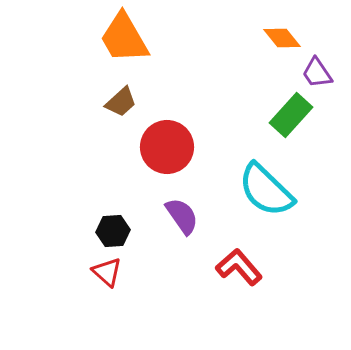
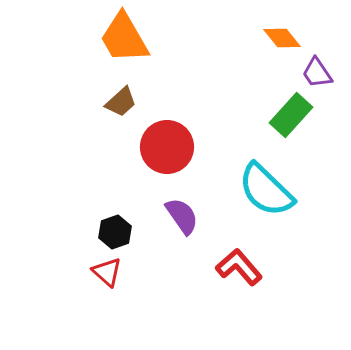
black hexagon: moved 2 px right, 1 px down; rotated 16 degrees counterclockwise
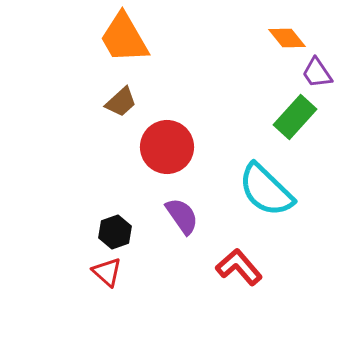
orange diamond: moved 5 px right
green rectangle: moved 4 px right, 2 px down
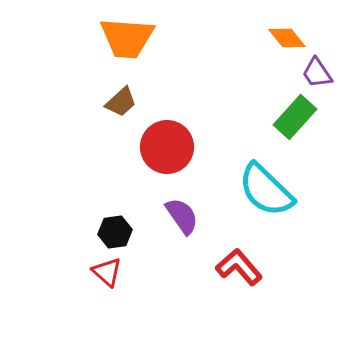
orange trapezoid: moved 3 px right; rotated 56 degrees counterclockwise
black hexagon: rotated 12 degrees clockwise
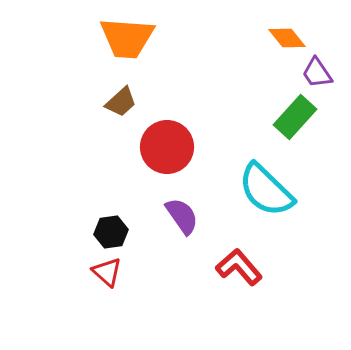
black hexagon: moved 4 px left
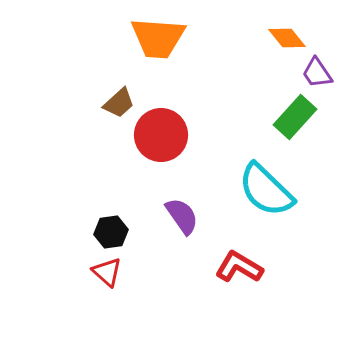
orange trapezoid: moved 31 px right
brown trapezoid: moved 2 px left, 1 px down
red circle: moved 6 px left, 12 px up
red L-shape: rotated 18 degrees counterclockwise
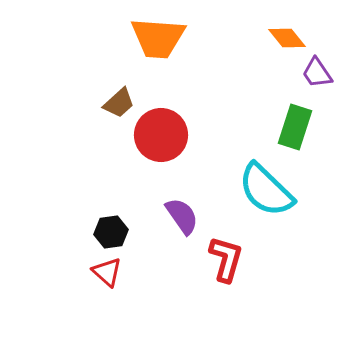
green rectangle: moved 10 px down; rotated 24 degrees counterclockwise
red L-shape: moved 13 px left, 8 px up; rotated 75 degrees clockwise
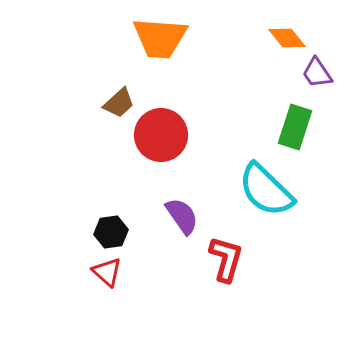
orange trapezoid: moved 2 px right
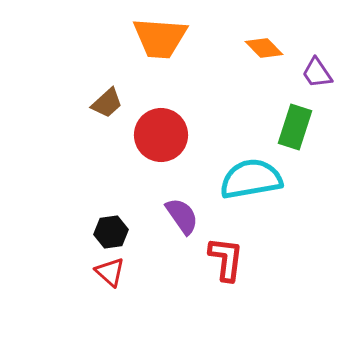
orange diamond: moved 23 px left, 10 px down; rotated 6 degrees counterclockwise
brown trapezoid: moved 12 px left
cyan semicircle: moved 15 px left, 11 px up; rotated 126 degrees clockwise
red L-shape: rotated 9 degrees counterclockwise
red triangle: moved 3 px right
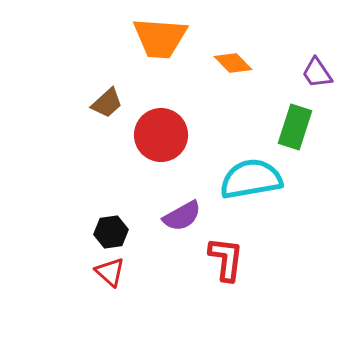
orange diamond: moved 31 px left, 15 px down
purple semicircle: rotated 96 degrees clockwise
